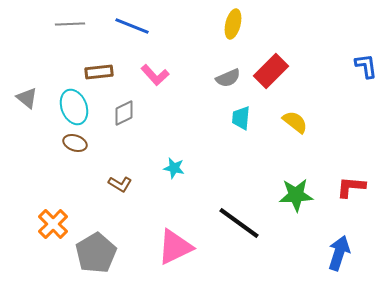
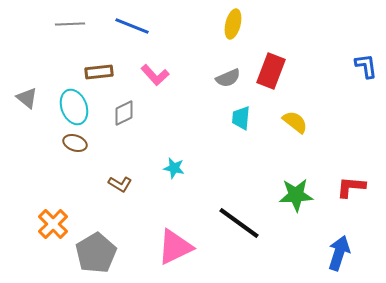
red rectangle: rotated 24 degrees counterclockwise
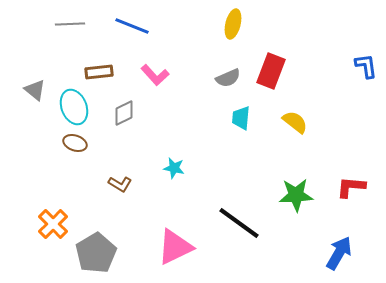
gray triangle: moved 8 px right, 8 px up
blue arrow: rotated 12 degrees clockwise
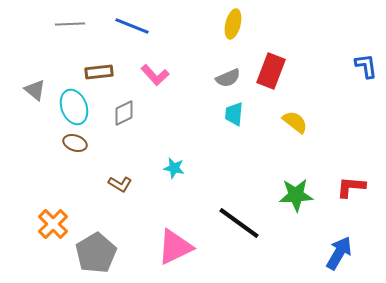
cyan trapezoid: moved 7 px left, 4 px up
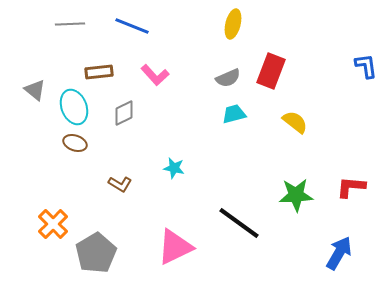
cyan trapezoid: rotated 70 degrees clockwise
